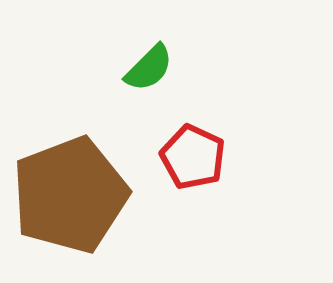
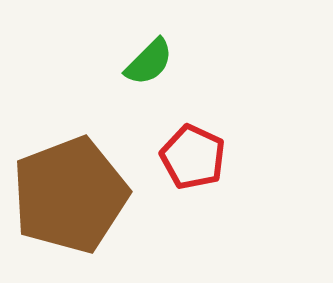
green semicircle: moved 6 px up
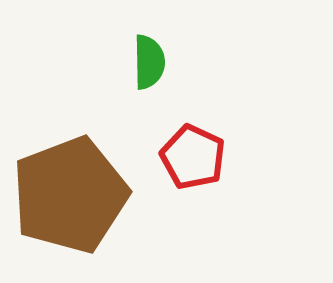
green semicircle: rotated 46 degrees counterclockwise
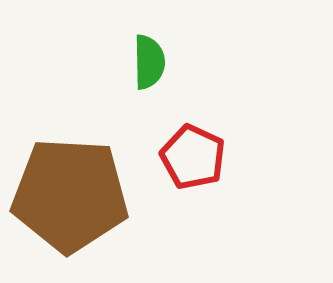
brown pentagon: rotated 24 degrees clockwise
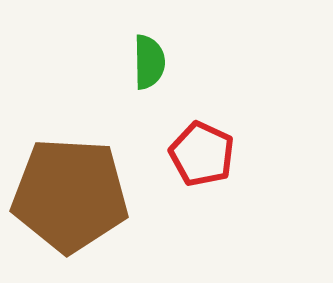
red pentagon: moved 9 px right, 3 px up
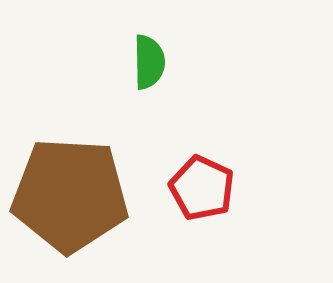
red pentagon: moved 34 px down
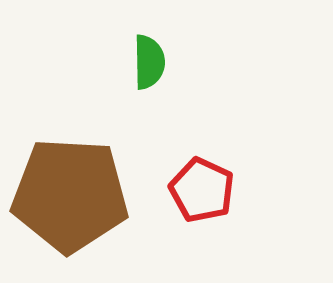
red pentagon: moved 2 px down
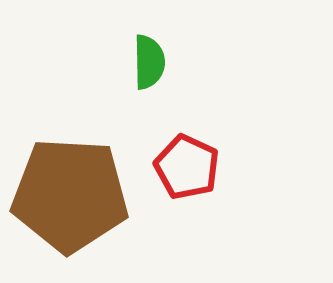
red pentagon: moved 15 px left, 23 px up
